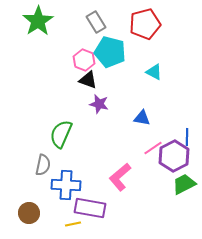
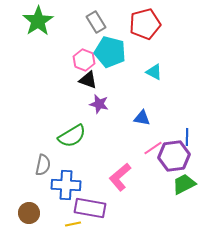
green semicircle: moved 11 px right, 2 px down; rotated 144 degrees counterclockwise
purple hexagon: rotated 20 degrees clockwise
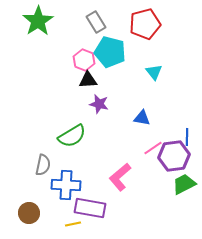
cyan triangle: rotated 24 degrees clockwise
black triangle: rotated 24 degrees counterclockwise
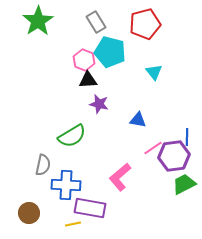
blue triangle: moved 4 px left, 2 px down
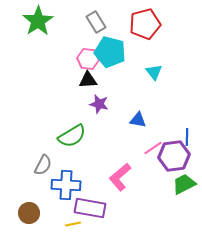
pink hexagon: moved 4 px right, 1 px up; rotated 15 degrees counterclockwise
gray semicircle: rotated 15 degrees clockwise
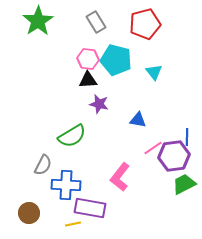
cyan pentagon: moved 6 px right, 8 px down
pink L-shape: rotated 12 degrees counterclockwise
